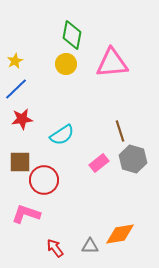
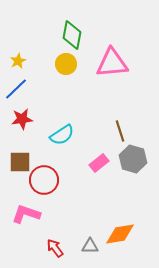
yellow star: moved 3 px right
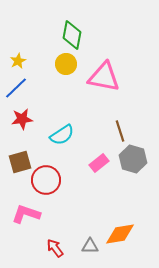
pink triangle: moved 8 px left, 14 px down; rotated 16 degrees clockwise
blue line: moved 1 px up
brown square: rotated 15 degrees counterclockwise
red circle: moved 2 px right
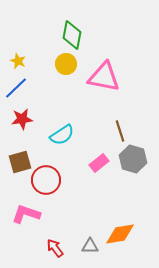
yellow star: rotated 21 degrees counterclockwise
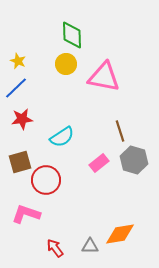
green diamond: rotated 12 degrees counterclockwise
cyan semicircle: moved 2 px down
gray hexagon: moved 1 px right, 1 px down
